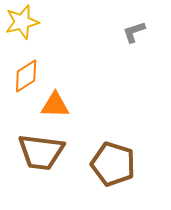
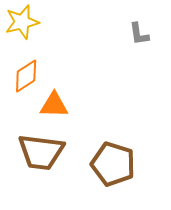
gray L-shape: moved 5 px right, 2 px down; rotated 80 degrees counterclockwise
orange triangle: moved 1 px left
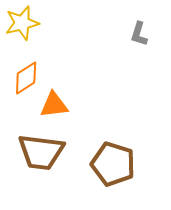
yellow star: moved 1 px down
gray L-shape: rotated 25 degrees clockwise
orange diamond: moved 2 px down
orange triangle: rotated 8 degrees counterclockwise
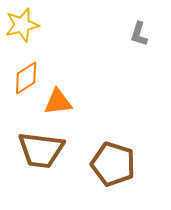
yellow star: moved 2 px down
orange triangle: moved 4 px right, 3 px up
brown trapezoid: moved 2 px up
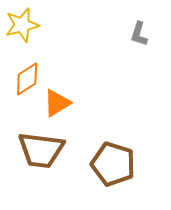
orange diamond: moved 1 px right, 1 px down
orange triangle: moved 1 px left, 1 px down; rotated 24 degrees counterclockwise
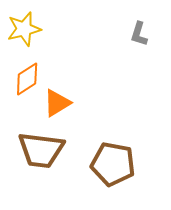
yellow star: moved 2 px right, 4 px down
brown pentagon: rotated 6 degrees counterclockwise
